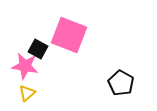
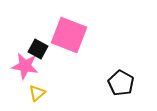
yellow triangle: moved 10 px right
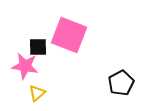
black square: moved 2 px up; rotated 30 degrees counterclockwise
black pentagon: rotated 15 degrees clockwise
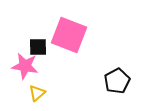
black pentagon: moved 4 px left, 2 px up
